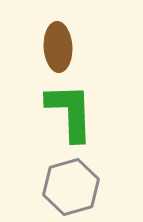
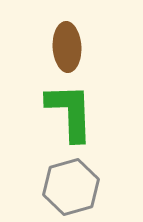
brown ellipse: moved 9 px right
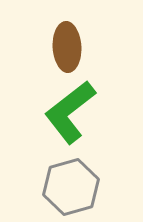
green L-shape: rotated 126 degrees counterclockwise
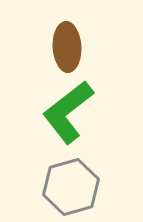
green L-shape: moved 2 px left
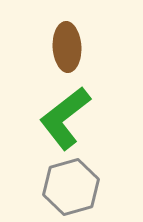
green L-shape: moved 3 px left, 6 px down
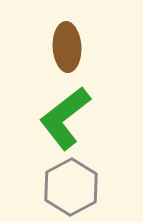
gray hexagon: rotated 12 degrees counterclockwise
